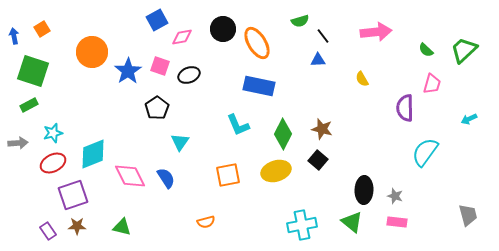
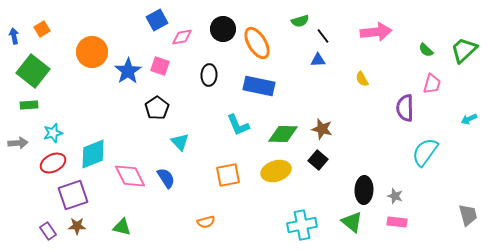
green square at (33, 71): rotated 20 degrees clockwise
black ellipse at (189, 75): moved 20 px right; rotated 65 degrees counterclockwise
green rectangle at (29, 105): rotated 24 degrees clockwise
green diamond at (283, 134): rotated 64 degrees clockwise
cyan triangle at (180, 142): rotated 18 degrees counterclockwise
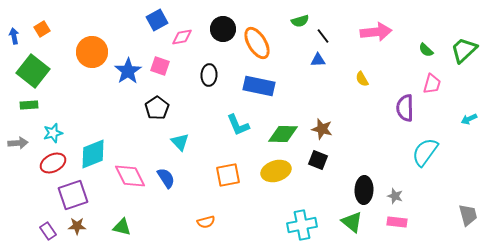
black square at (318, 160): rotated 18 degrees counterclockwise
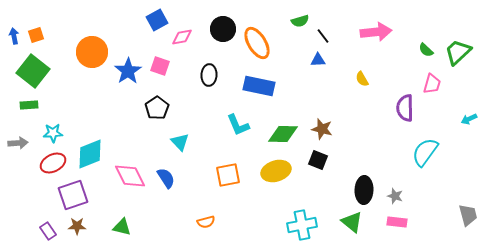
orange square at (42, 29): moved 6 px left, 6 px down; rotated 14 degrees clockwise
green trapezoid at (464, 50): moved 6 px left, 2 px down
cyan star at (53, 133): rotated 12 degrees clockwise
cyan diamond at (93, 154): moved 3 px left
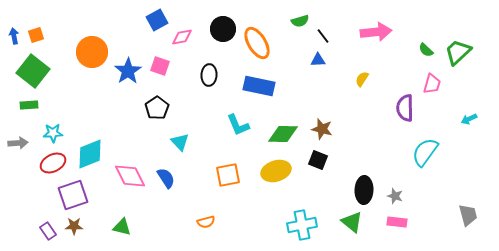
yellow semicircle at (362, 79): rotated 63 degrees clockwise
brown star at (77, 226): moved 3 px left
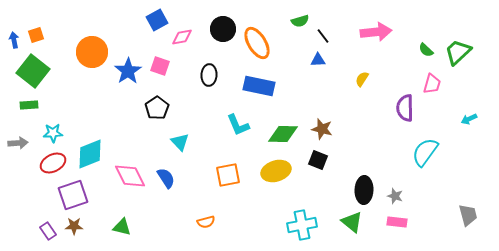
blue arrow at (14, 36): moved 4 px down
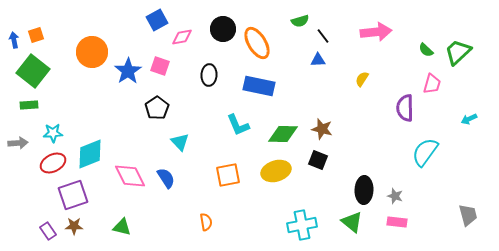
orange semicircle at (206, 222): rotated 84 degrees counterclockwise
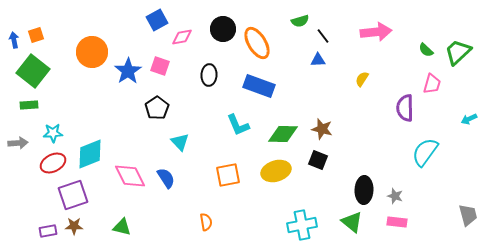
blue rectangle at (259, 86): rotated 8 degrees clockwise
purple rectangle at (48, 231): rotated 66 degrees counterclockwise
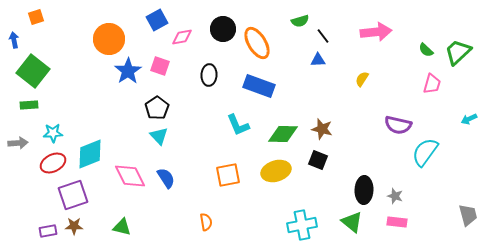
orange square at (36, 35): moved 18 px up
orange circle at (92, 52): moved 17 px right, 13 px up
purple semicircle at (405, 108): moved 7 px left, 17 px down; rotated 76 degrees counterclockwise
cyan triangle at (180, 142): moved 21 px left, 6 px up
